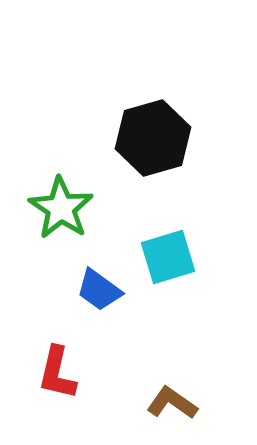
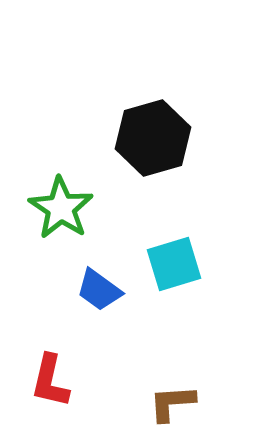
cyan square: moved 6 px right, 7 px down
red L-shape: moved 7 px left, 8 px down
brown L-shape: rotated 39 degrees counterclockwise
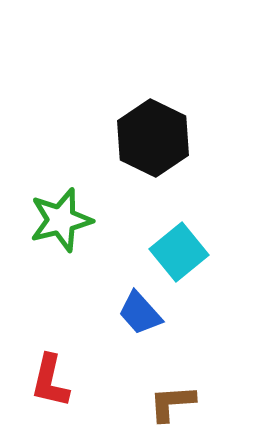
black hexagon: rotated 18 degrees counterclockwise
green star: moved 12 px down; rotated 24 degrees clockwise
cyan square: moved 5 px right, 12 px up; rotated 22 degrees counterclockwise
blue trapezoid: moved 41 px right, 23 px down; rotated 12 degrees clockwise
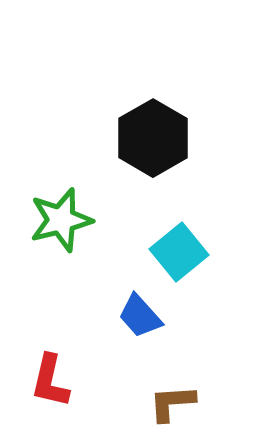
black hexagon: rotated 4 degrees clockwise
blue trapezoid: moved 3 px down
